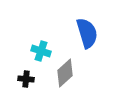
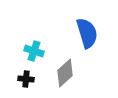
cyan cross: moved 7 px left
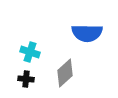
blue semicircle: rotated 108 degrees clockwise
cyan cross: moved 4 px left, 1 px down
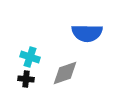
cyan cross: moved 5 px down
gray diamond: rotated 24 degrees clockwise
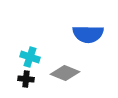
blue semicircle: moved 1 px right, 1 px down
gray diamond: rotated 40 degrees clockwise
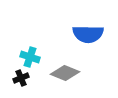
black cross: moved 5 px left, 1 px up; rotated 28 degrees counterclockwise
